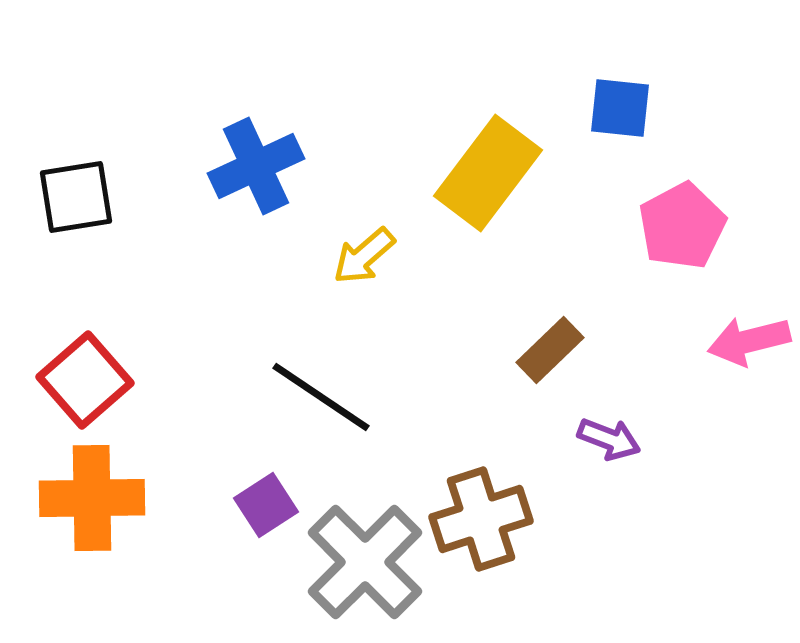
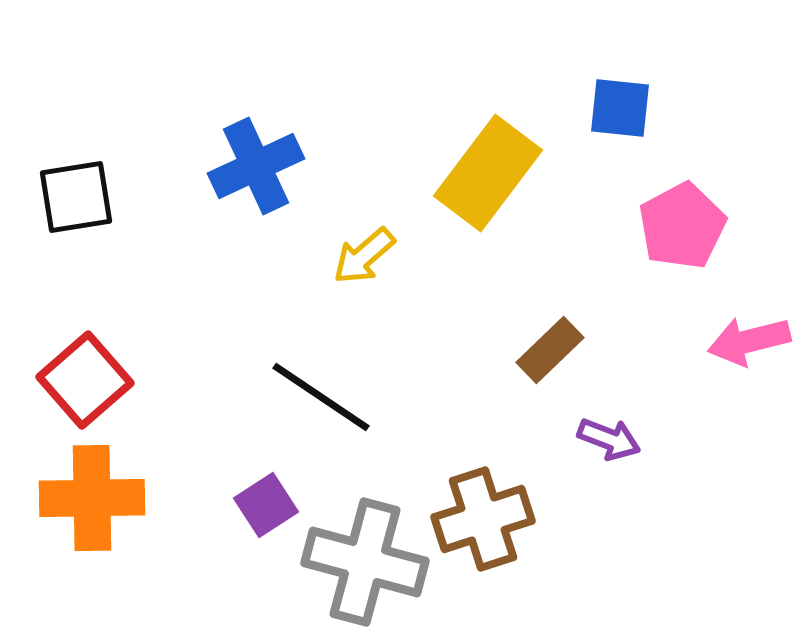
brown cross: moved 2 px right
gray cross: rotated 30 degrees counterclockwise
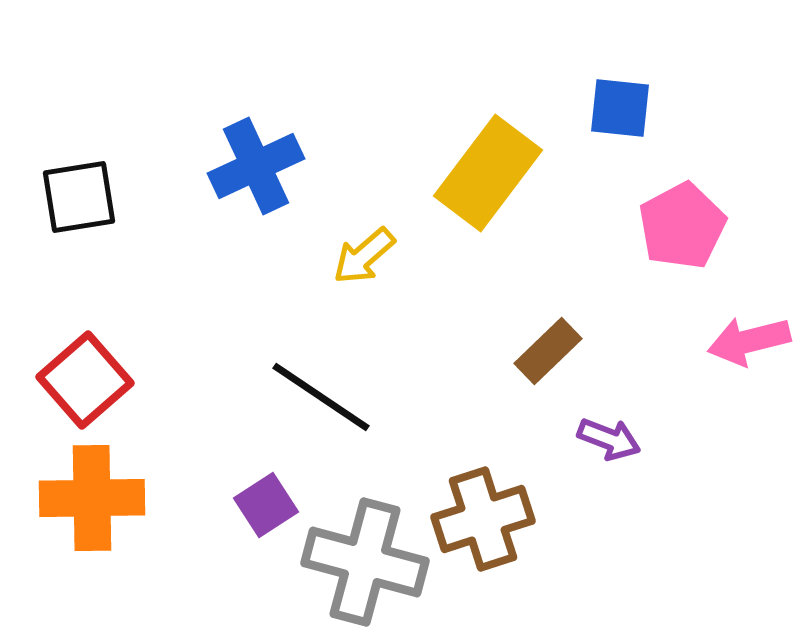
black square: moved 3 px right
brown rectangle: moved 2 px left, 1 px down
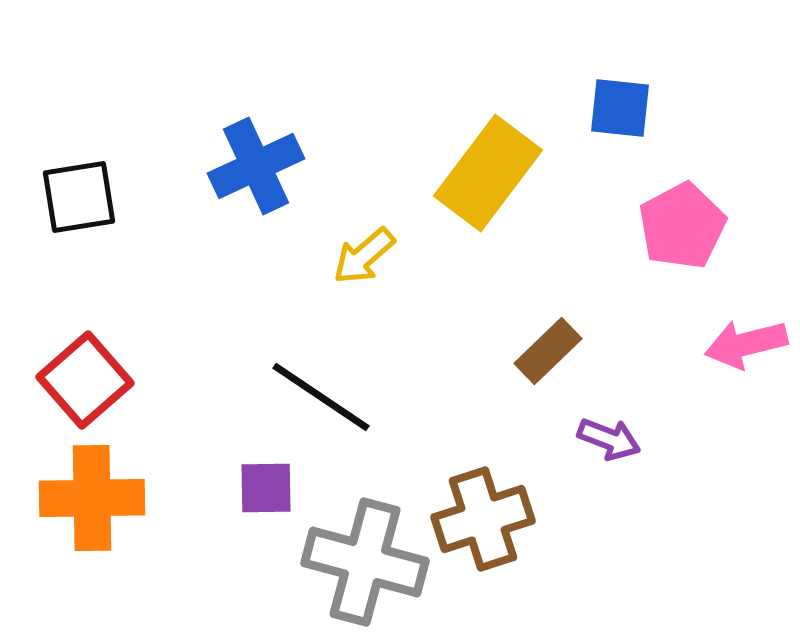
pink arrow: moved 3 px left, 3 px down
purple square: moved 17 px up; rotated 32 degrees clockwise
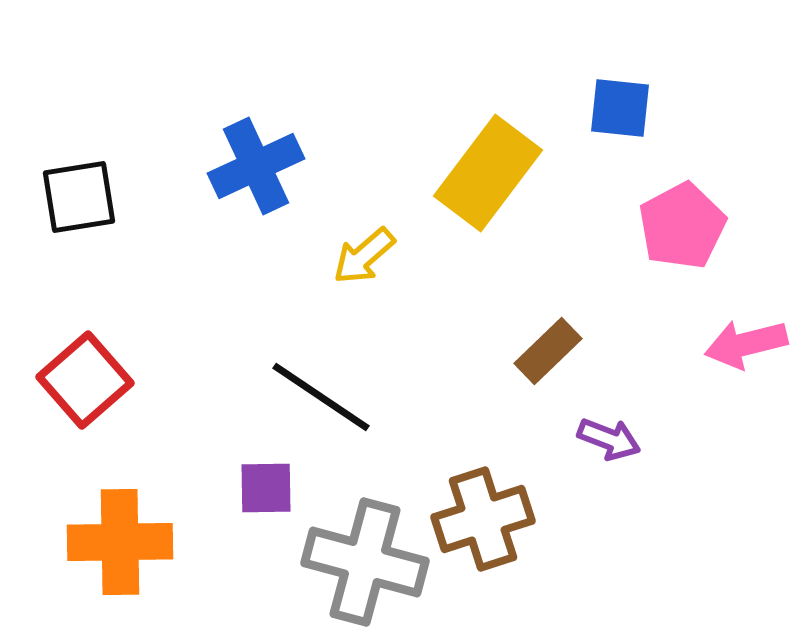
orange cross: moved 28 px right, 44 px down
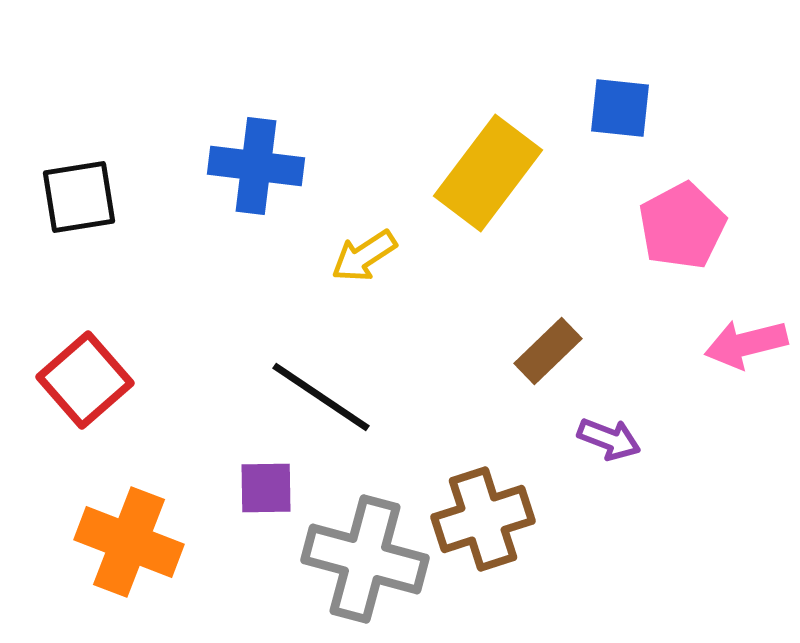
blue cross: rotated 32 degrees clockwise
yellow arrow: rotated 8 degrees clockwise
orange cross: moved 9 px right; rotated 22 degrees clockwise
gray cross: moved 3 px up
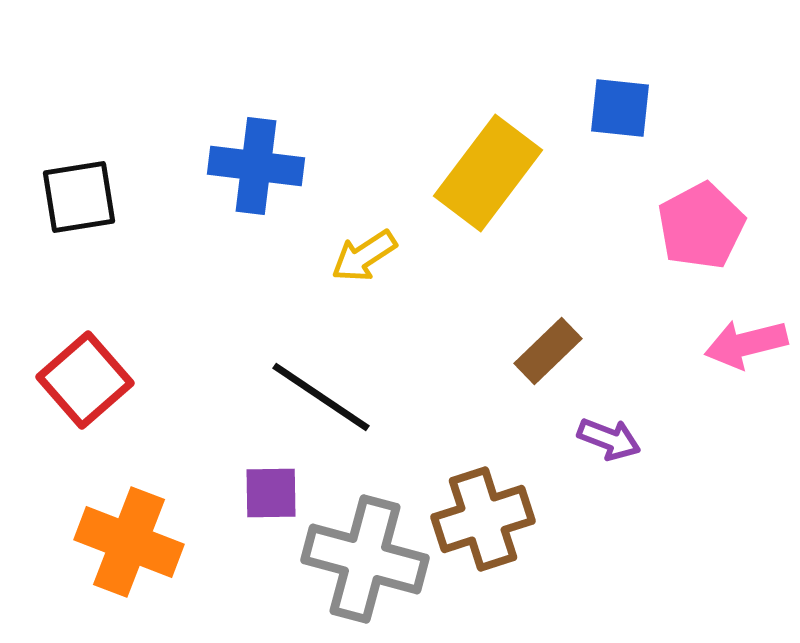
pink pentagon: moved 19 px right
purple square: moved 5 px right, 5 px down
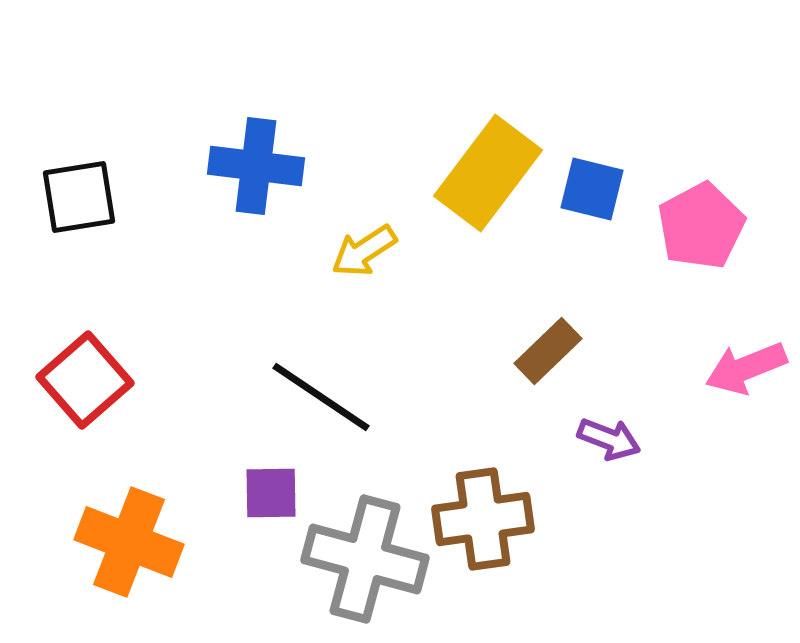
blue square: moved 28 px left, 81 px down; rotated 8 degrees clockwise
yellow arrow: moved 5 px up
pink arrow: moved 24 px down; rotated 8 degrees counterclockwise
brown cross: rotated 10 degrees clockwise
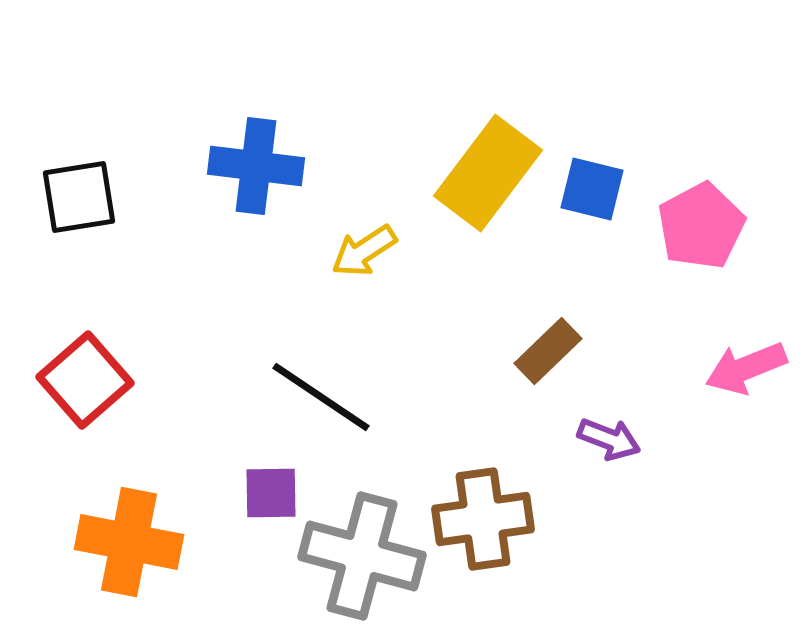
orange cross: rotated 10 degrees counterclockwise
gray cross: moved 3 px left, 3 px up
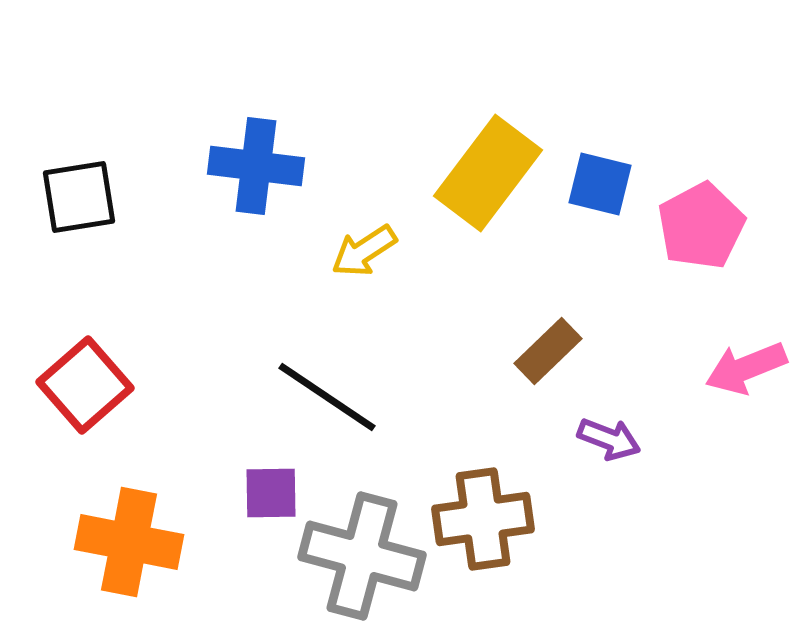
blue square: moved 8 px right, 5 px up
red square: moved 5 px down
black line: moved 6 px right
